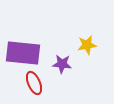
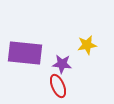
purple rectangle: moved 2 px right
red ellipse: moved 24 px right, 3 px down
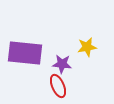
yellow star: moved 2 px down
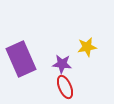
purple rectangle: moved 4 px left, 6 px down; rotated 60 degrees clockwise
red ellipse: moved 7 px right, 1 px down
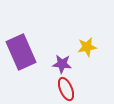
purple rectangle: moved 7 px up
red ellipse: moved 1 px right, 2 px down
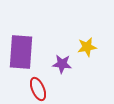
purple rectangle: rotated 28 degrees clockwise
red ellipse: moved 28 px left
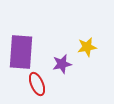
purple star: rotated 18 degrees counterclockwise
red ellipse: moved 1 px left, 5 px up
